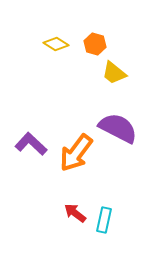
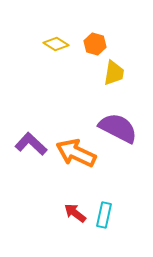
yellow trapezoid: rotated 120 degrees counterclockwise
orange arrow: rotated 78 degrees clockwise
cyan rectangle: moved 5 px up
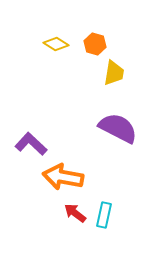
orange arrow: moved 13 px left, 24 px down; rotated 15 degrees counterclockwise
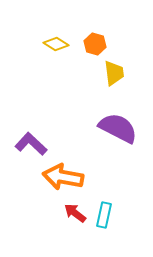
yellow trapezoid: rotated 16 degrees counterclockwise
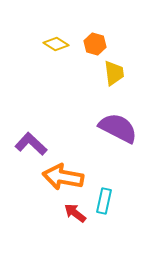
cyan rectangle: moved 14 px up
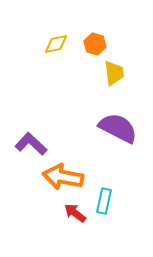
yellow diamond: rotated 45 degrees counterclockwise
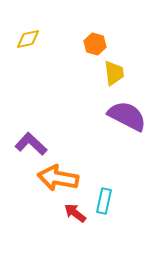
yellow diamond: moved 28 px left, 5 px up
purple semicircle: moved 9 px right, 12 px up
orange arrow: moved 5 px left, 1 px down
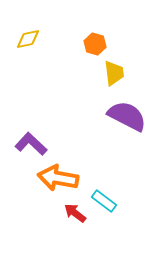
cyan rectangle: rotated 65 degrees counterclockwise
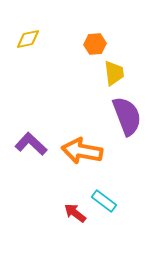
orange hexagon: rotated 20 degrees counterclockwise
purple semicircle: rotated 42 degrees clockwise
orange arrow: moved 24 px right, 27 px up
